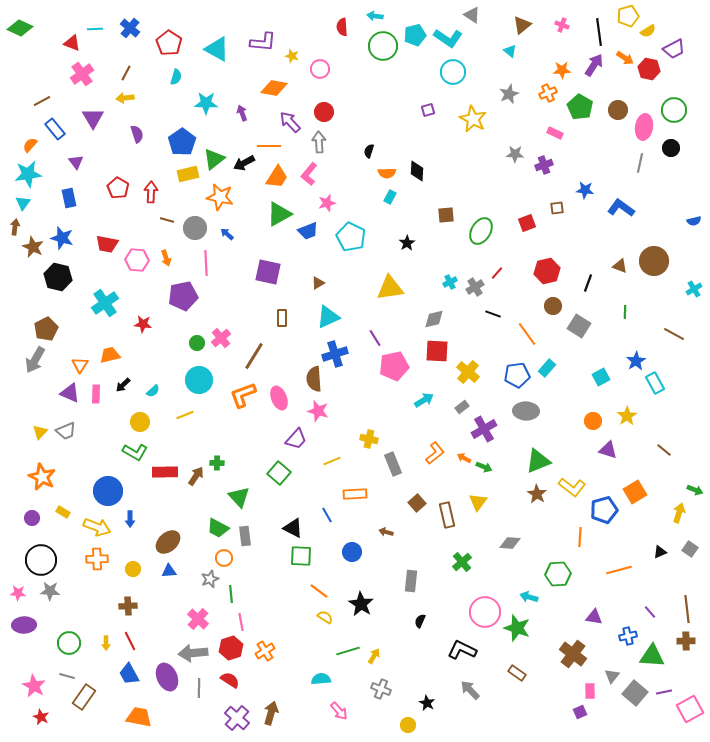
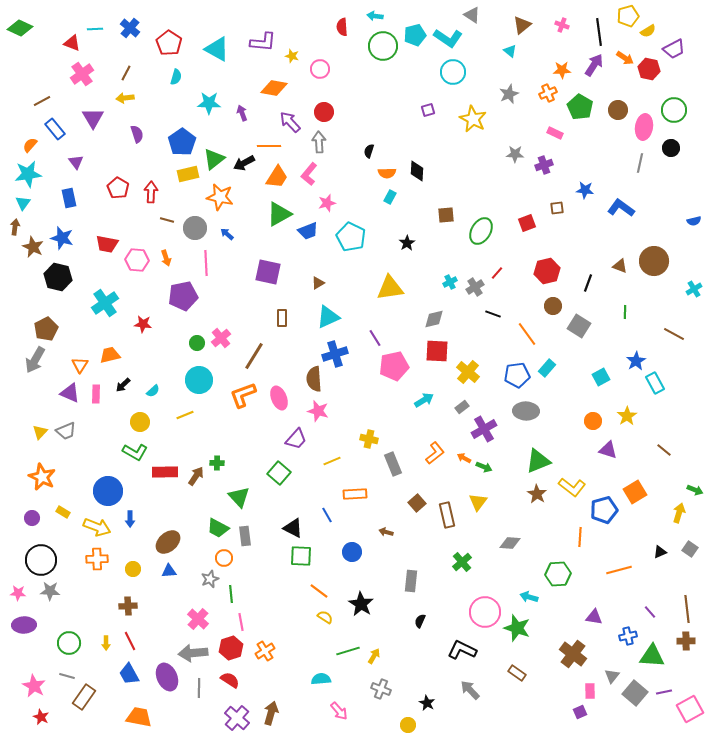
cyan star at (206, 103): moved 3 px right
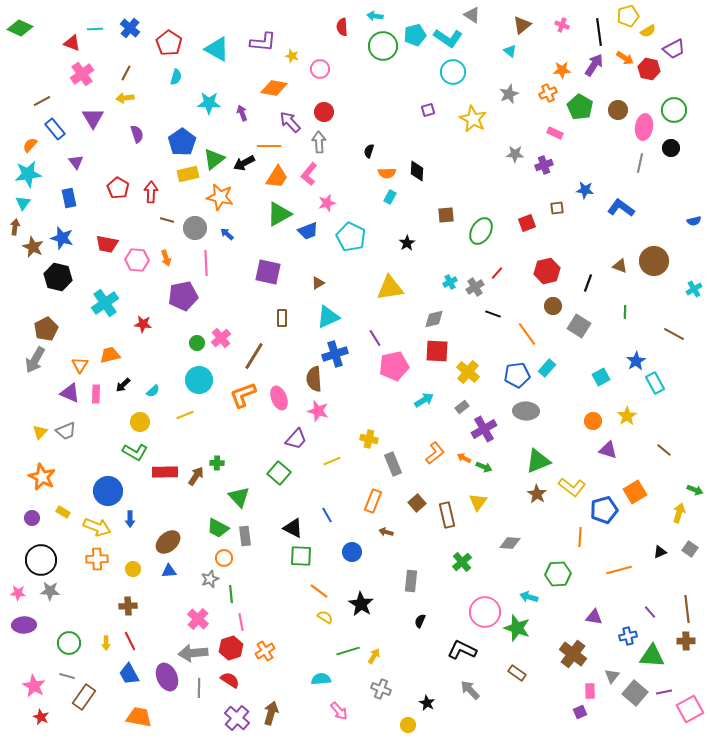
orange rectangle at (355, 494): moved 18 px right, 7 px down; rotated 65 degrees counterclockwise
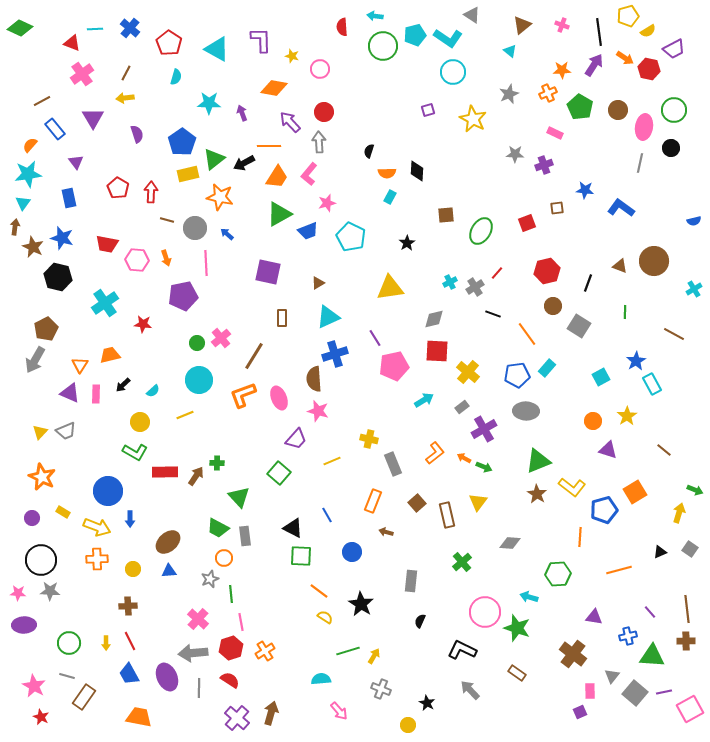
purple L-shape at (263, 42): moved 2 px left, 2 px up; rotated 96 degrees counterclockwise
cyan rectangle at (655, 383): moved 3 px left, 1 px down
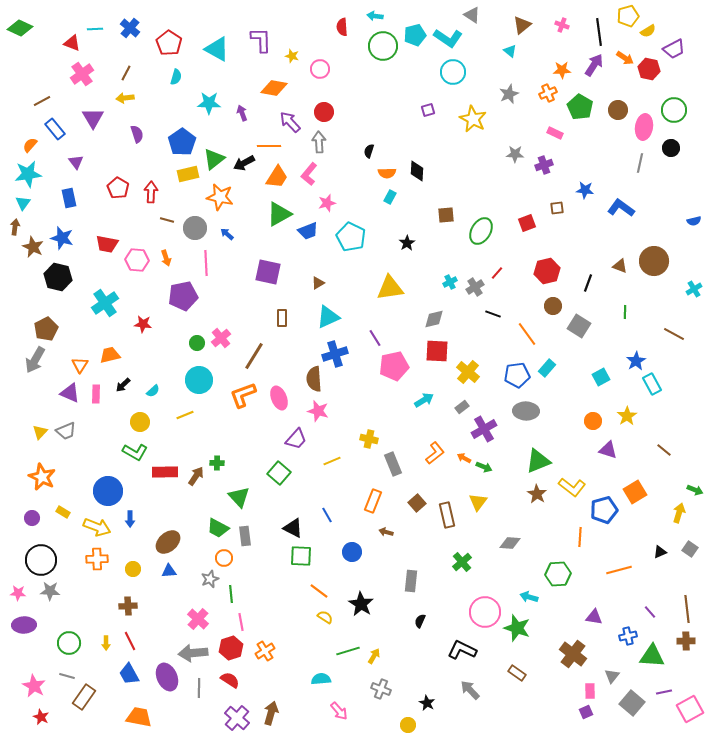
gray square at (635, 693): moved 3 px left, 10 px down
purple square at (580, 712): moved 6 px right
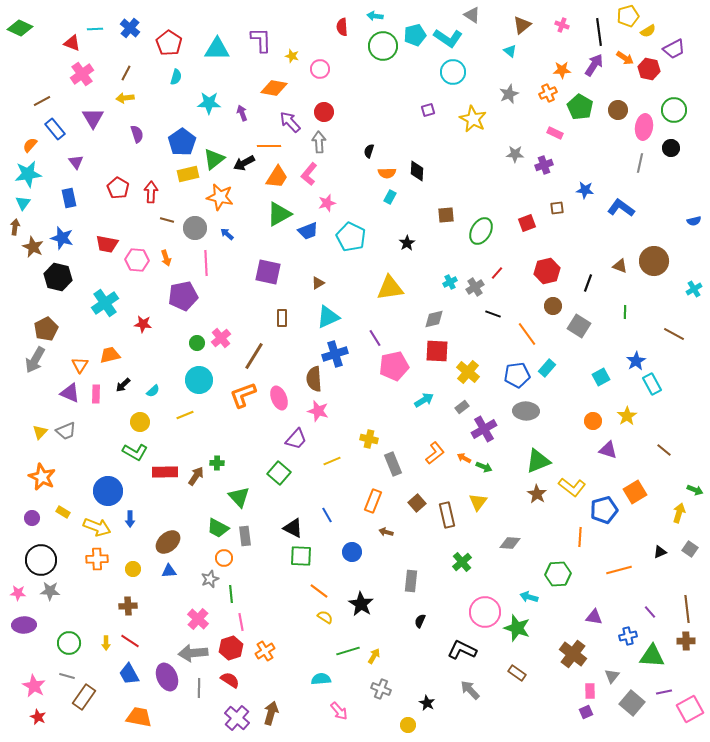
cyan triangle at (217, 49): rotated 28 degrees counterclockwise
red line at (130, 641): rotated 30 degrees counterclockwise
red star at (41, 717): moved 3 px left
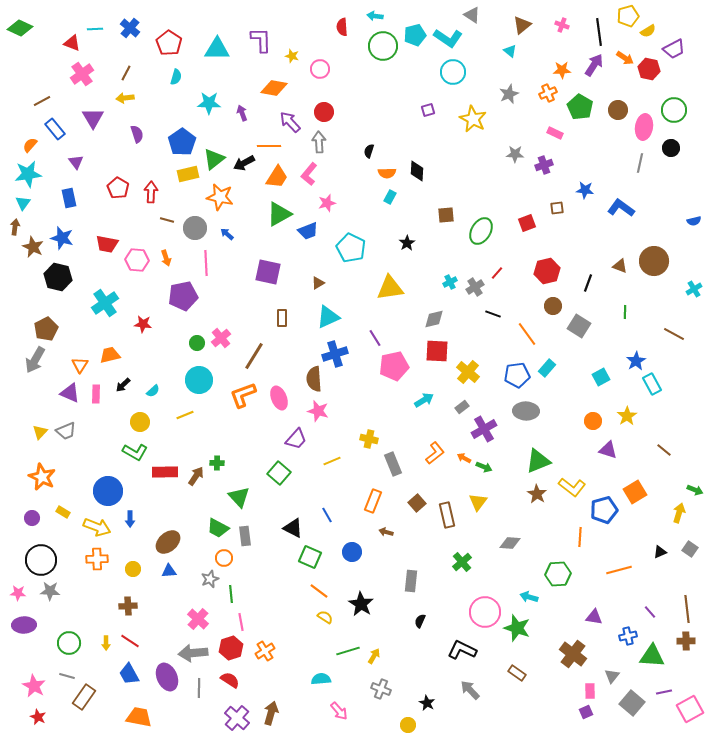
cyan pentagon at (351, 237): moved 11 px down
green square at (301, 556): moved 9 px right, 1 px down; rotated 20 degrees clockwise
